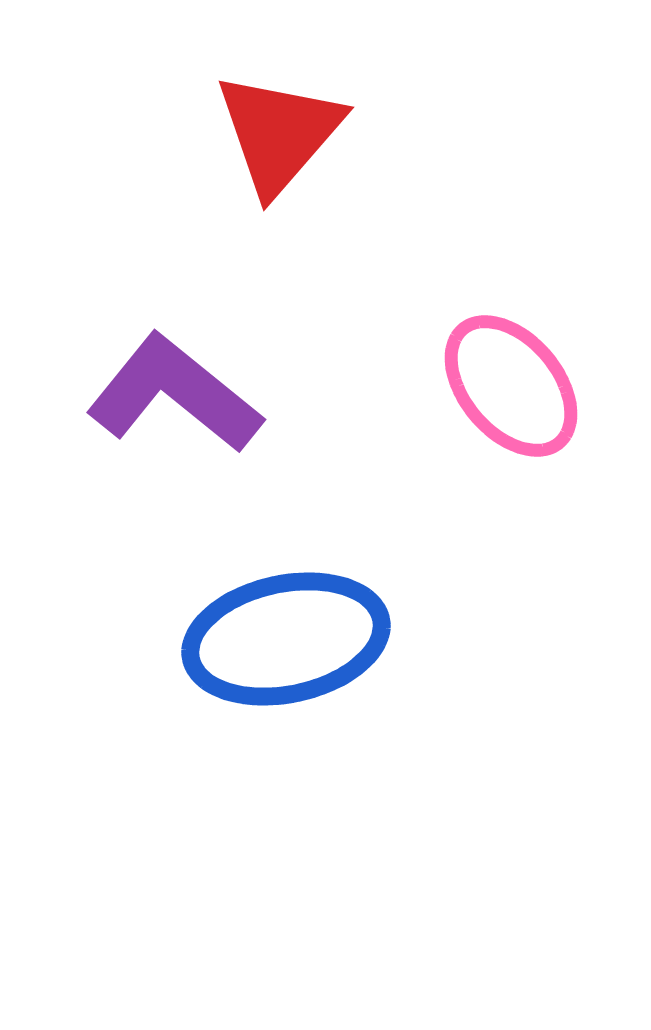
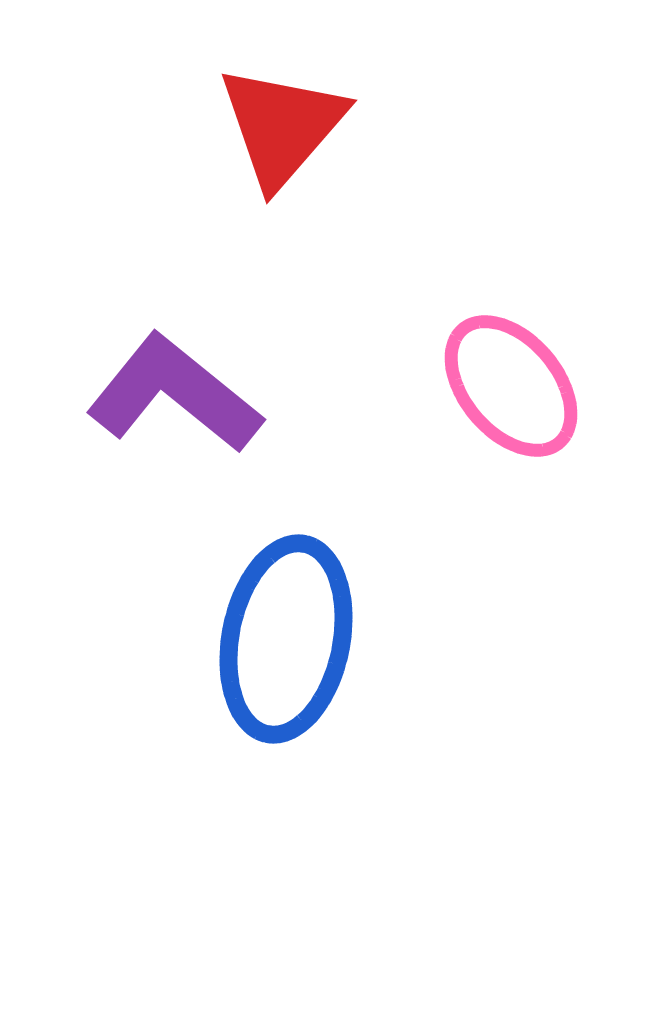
red triangle: moved 3 px right, 7 px up
blue ellipse: rotated 67 degrees counterclockwise
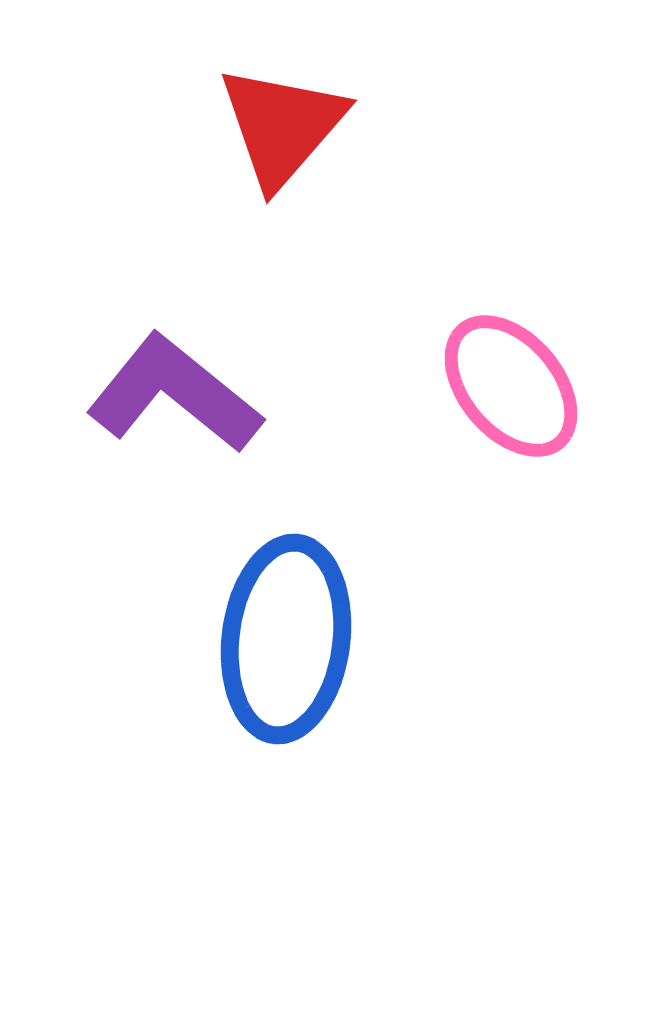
blue ellipse: rotated 4 degrees counterclockwise
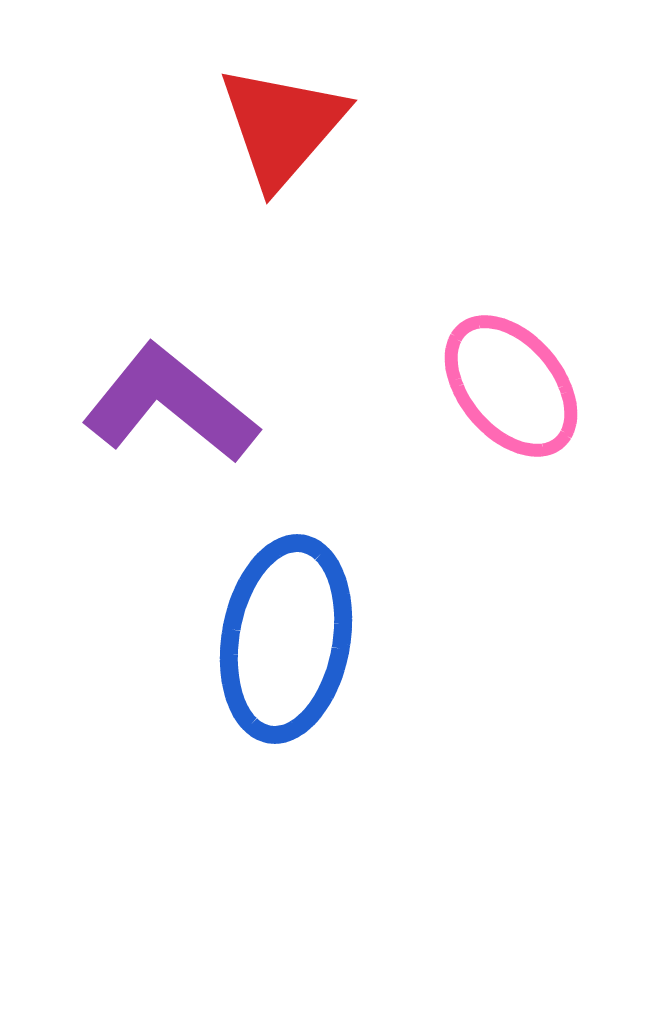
purple L-shape: moved 4 px left, 10 px down
blue ellipse: rotated 3 degrees clockwise
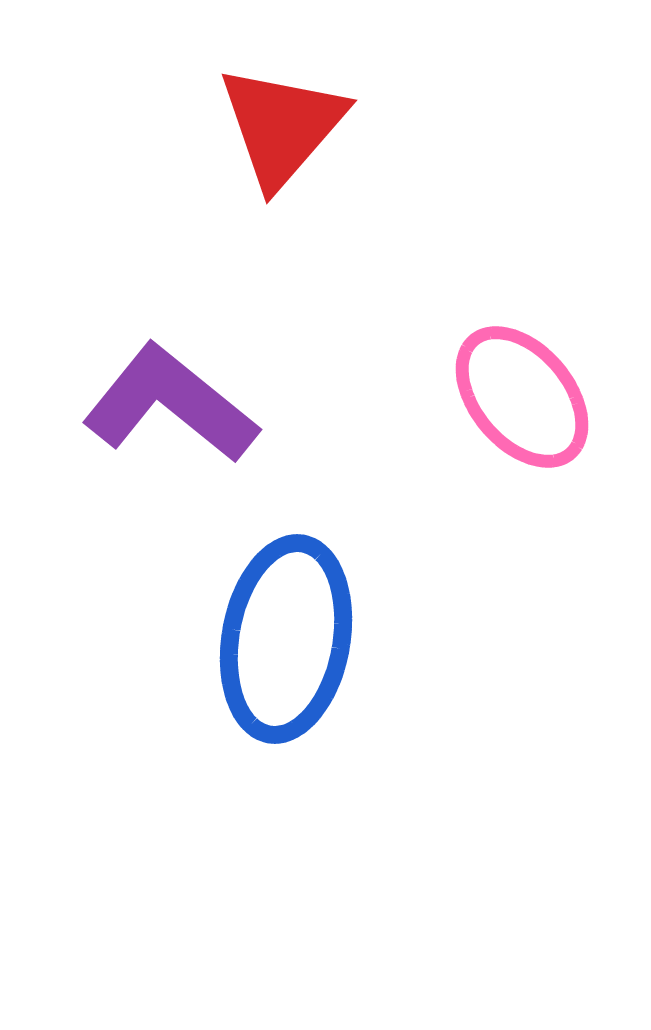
pink ellipse: moved 11 px right, 11 px down
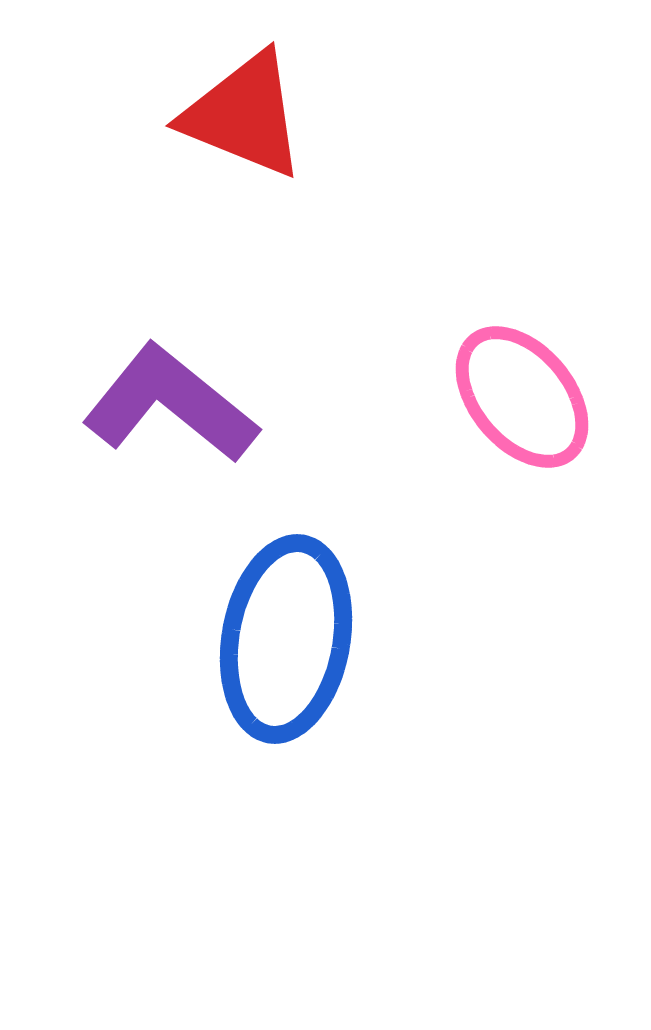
red triangle: moved 38 px left, 11 px up; rotated 49 degrees counterclockwise
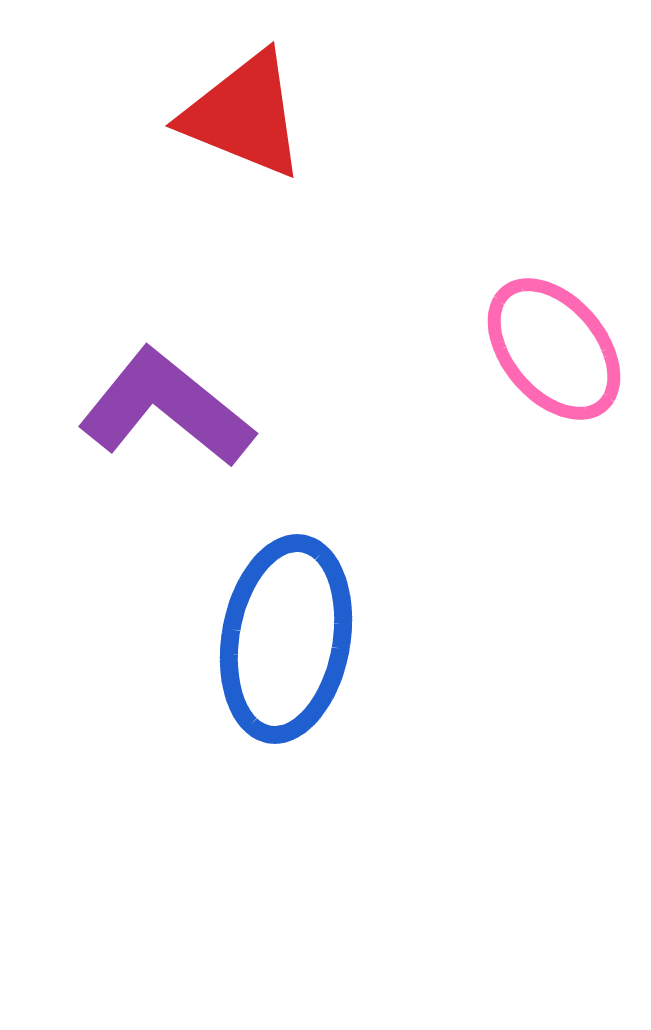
pink ellipse: moved 32 px right, 48 px up
purple L-shape: moved 4 px left, 4 px down
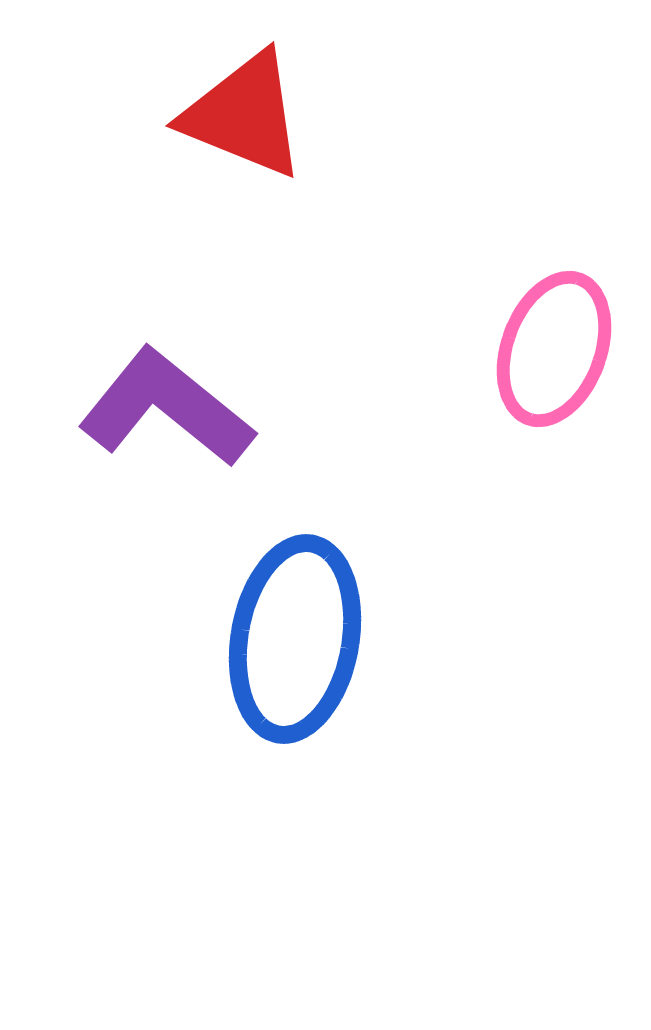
pink ellipse: rotated 60 degrees clockwise
blue ellipse: moved 9 px right
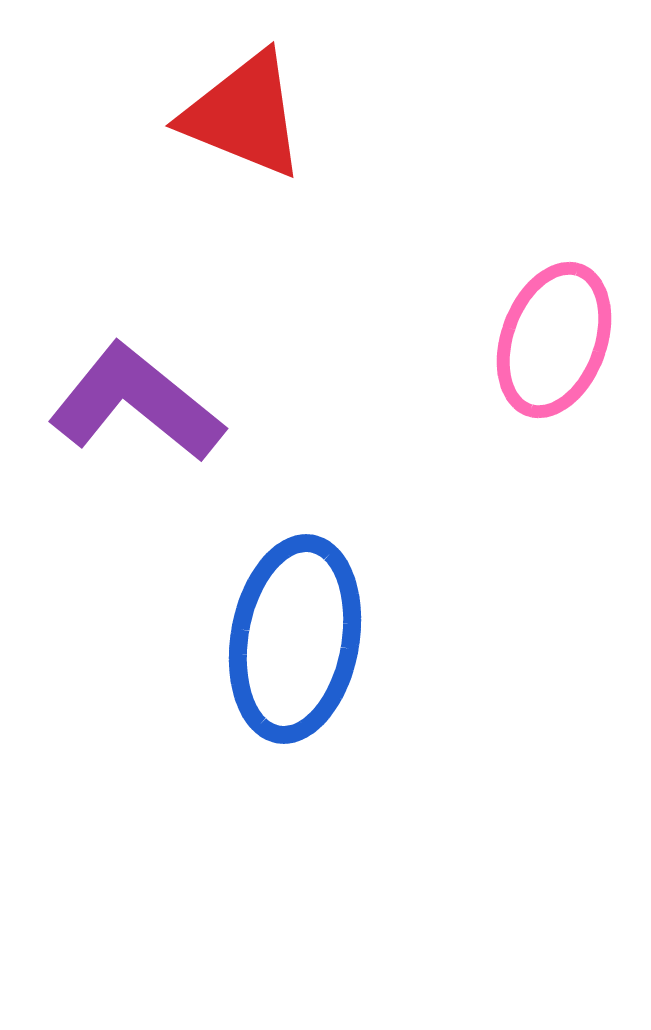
pink ellipse: moved 9 px up
purple L-shape: moved 30 px left, 5 px up
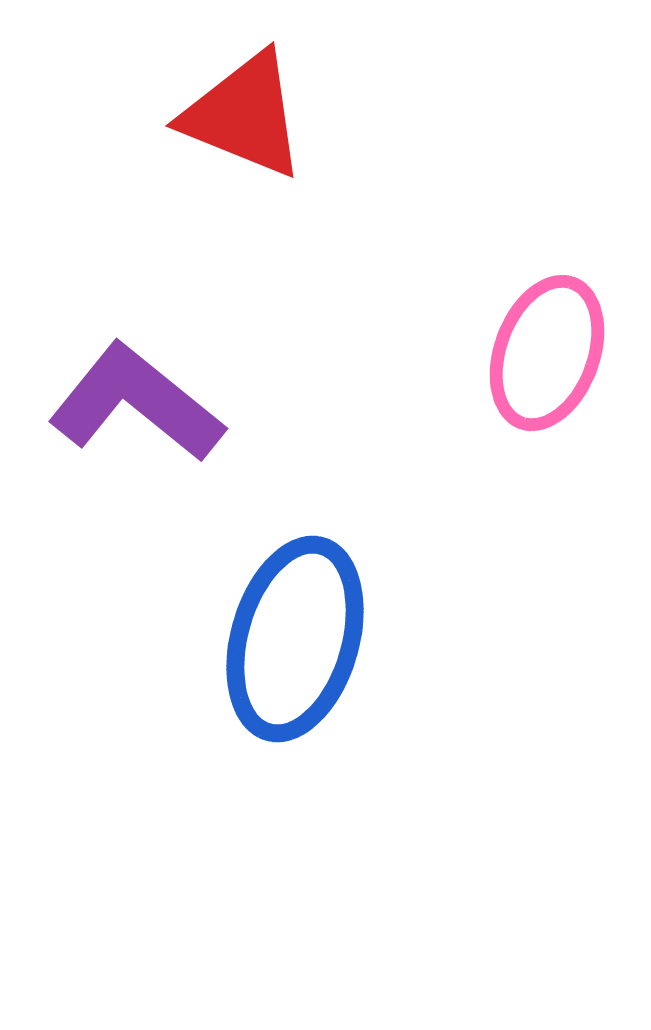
pink ellipse: moved 7 px left, 13 px down
blue ellipse: rotated 6 degrees clockwise
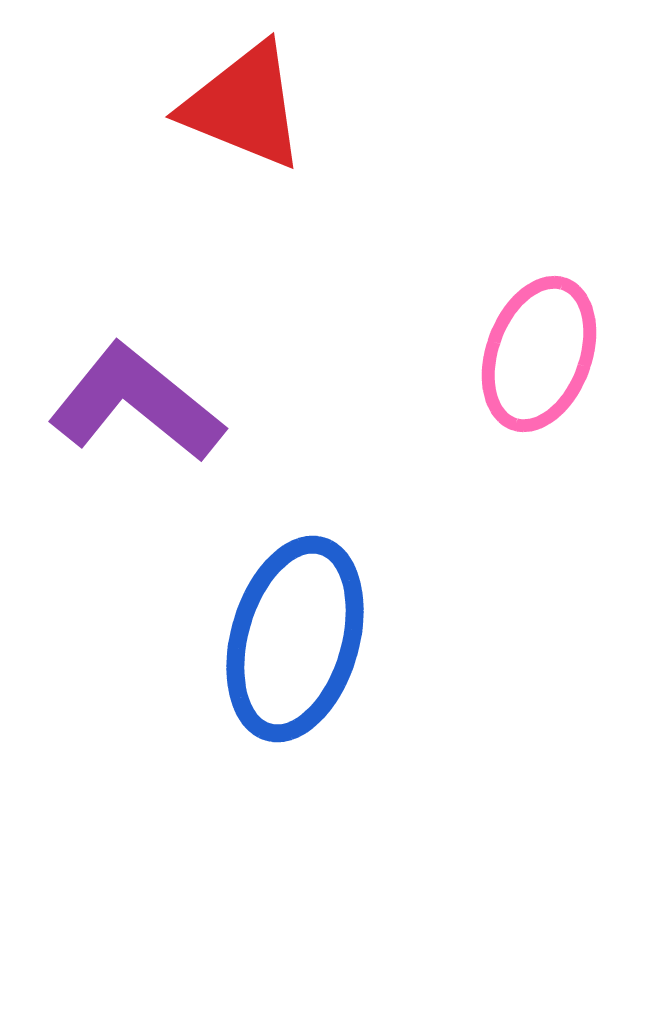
red triangle: moved 9 px up
pink ellipse: moved 8 px left, 1 px down
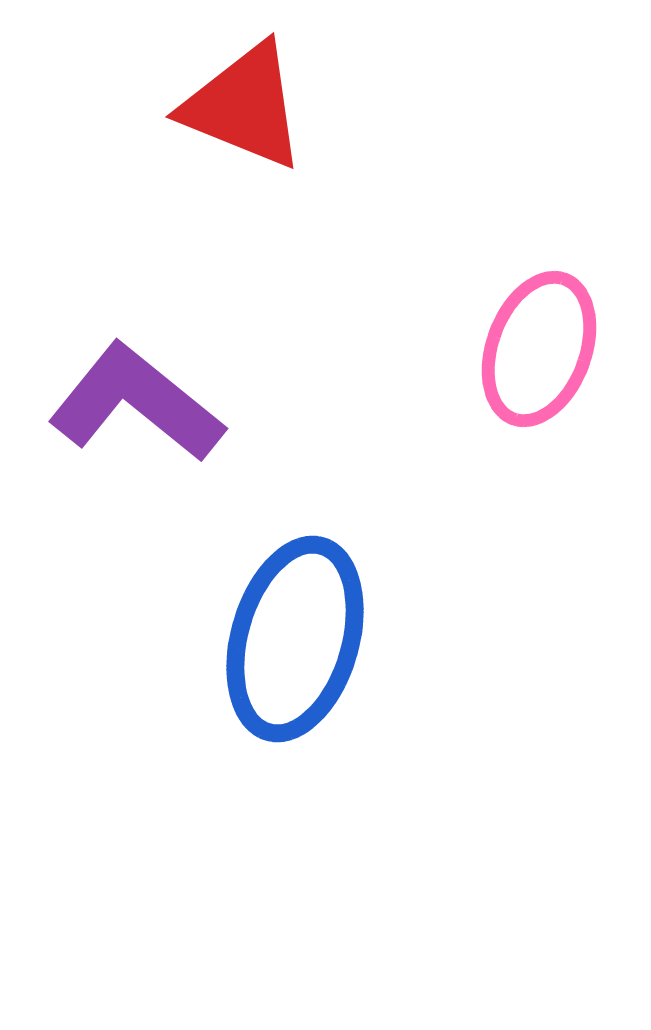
pink ellipse: moved 5 px up
